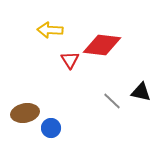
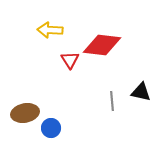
gray line: rotated 42 degrees clockwise
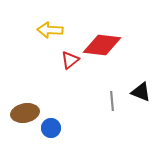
red triangle: rotated 24 degrees clockwise
black triangle: rotated 10 degrees clockwise
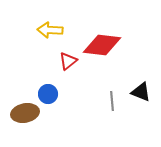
red triangle: moved 2 px left, 1 px down
blue circle: moved 3 px left, 34 px up
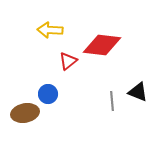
black triangle: moved 3 px left
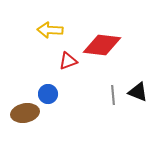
red triangle: rotated 18 degrees clockwise
gray line: moved 1 px right, 6 px up
